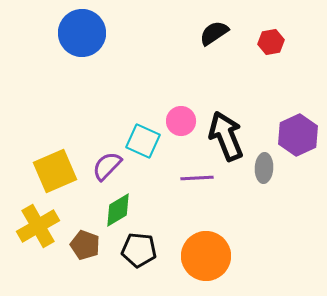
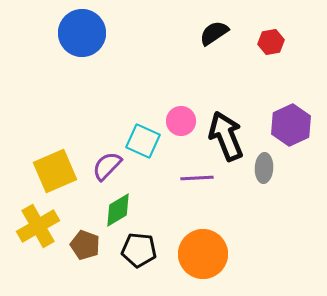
purple hexagon: moved 7 px left, 10 px up
orange circle: moved 3 px left, 2 px up
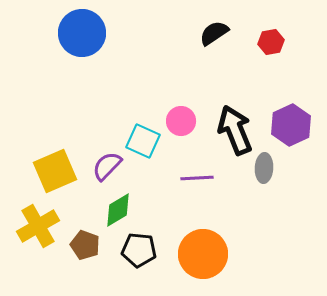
black arrow: moved 9 px right, 6 px up
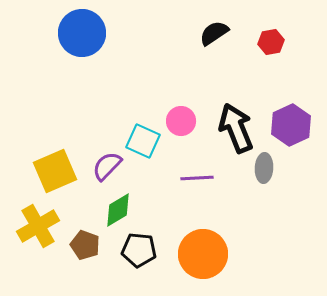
black arrow: moved 1 px right, 2 px up
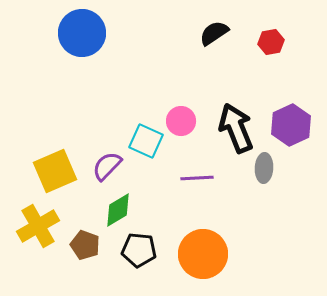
cyan square: moved 3 px right
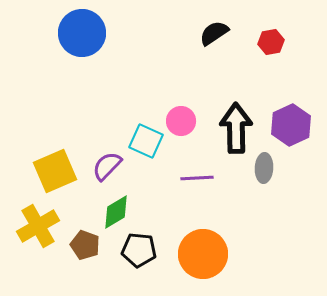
black arrow: rotated 21 degrees clockwise
green diamond: moved 2 px left, 2 px down
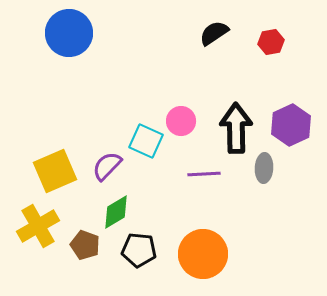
blue circle: moved 13 px left
purple line: moved 7 px right, 4 px up
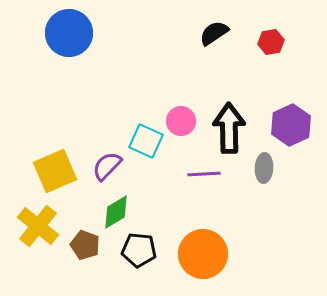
black arrow: moved 7 px left
yellow cross: rotated 21 degrees counterclockwise
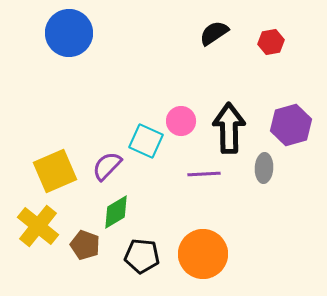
purple hexagon: rotated 9 degrees clockwise
black pentagon: moved 3 px right, 6 px down
